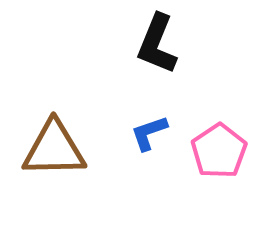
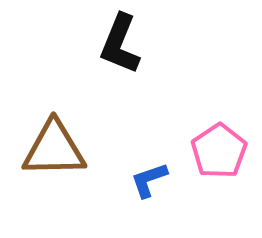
black L-shape: moved 37 px left
blue L-shape: moved 47 px down
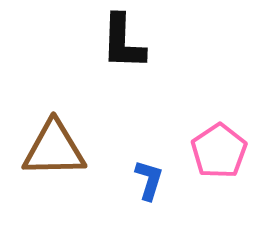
black L-shape: moved 3 px right, 2 px up; rotated 20 degrees counterclockwise
blue L-shape: rotated 126 degrees clockwise
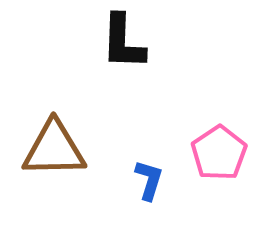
pink pentagon: moved 2 px down
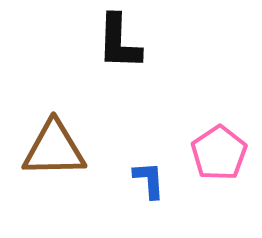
black L-shape: moved 4 px left
blue L-shape: rotated 21 degrees counterclockwise
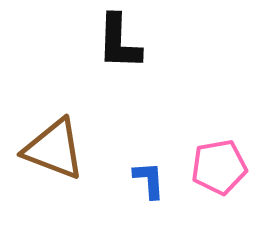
brown triangle: rotated 22 degrees clockwise
pink pentagon: moved 14 px down; rotated 24 degrees clockwise
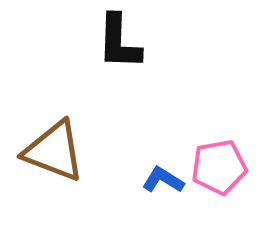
brown triangle: moved 2 px down
blue L-shape: moved 14 px right; rotated 54 degrees counterclockwise
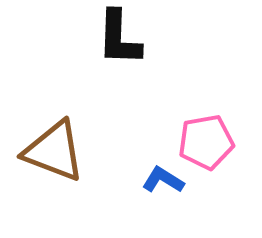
black L-shape: moved 4 px up
pink pentagon: moved 13 px left, 25 px up
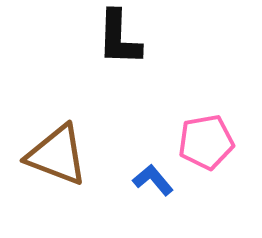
brown triangle: moved 3 px right, 4 px down
blue L-shape: moved 10 px left; rotated 18 degrees clockwise
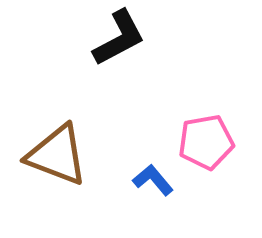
black L-shape: rotated 120 degrees counterclockwise
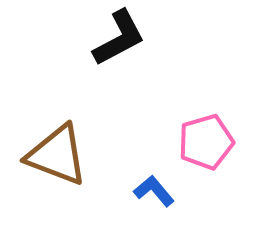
pink pentagon: rotated 6 degrees counterclockwise
blue L-shape: moved 1 px right, 11 px down
